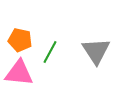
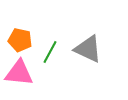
gray triangle: moved 8 px left, 2 px up; rotated 32 degrees counterclockwise
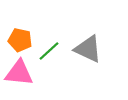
green line: moved 1 px left, 1 px up; rotated 20 degrees clockwise
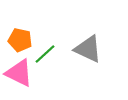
green line: moved 4 px left, 3 px down
pink triangle: rotated 20 degrees clockwise
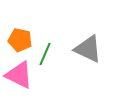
green line: rotated 25 degrees counterclockwise
pink triangle: moved 2 px down
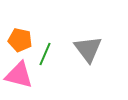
gray triangle: rotated 28 degrees clockwise
pink triangle: rotated 12 degrees counterclockwise
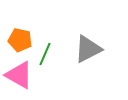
gray triangle: rotated 40 degrees clockwise
pink triangle: rotated 16 degrees clockwise
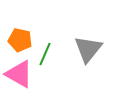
gray triangle: rotated 24 degrees counterclockwise
pink triangle: moved 1 px up
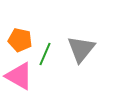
gray triangle: moved 7 px left
pink triangle: moved 2 px down
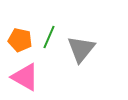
green line: moved 4 px right, 17 px up
pink triangle: moved 6 px right, 1 px down
